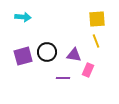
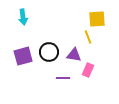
cyan arrow: rotated 77 degrees clockwise
yellow line: moved 8 px left, 4 px up
black circle: moved 2 px right
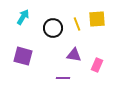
cyan arrow: rotated 140 degrees counterclockwise
yellow line: moved 11 px left, 13 px up
black circle: moved 4 px right, 24 px up
purple square: rotated 30 degrees clockwise
pink rectangle: moved 9 px right, 5 px up
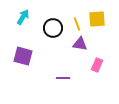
purple triangle: moved 6 px right, 11 px up
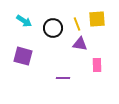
cyan arrow: moved 1 px right, 4 px down; rotated 91 degrees clockwise
pink rectangle: rotated 24 degrees counterclockwise
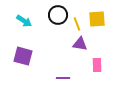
black circle: moved 5 px right, 13 px up
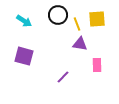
purple square: moved 1 px right
purple line: moved 1 px up; rotated 48 degrees counterclockwise
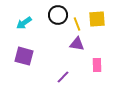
cyan arrow: moved 2 px down; rotated 112 degrees clockwise
purple triangle: moved 3 px left
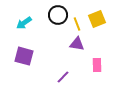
yellow square: rotated 18 degrees counterclockwise
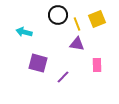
cyan arrow: moved 9 px down; rotated 49 degrees clockwise
purple square: moved 14 px right, 7 px down
